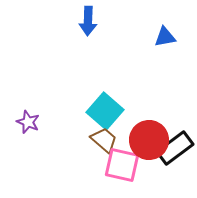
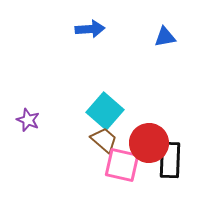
blue arrow: moved 2 px right, 8 px down; rotated 96 degrees counterclockwise
purple star: moved 2 px up
red circle: moved 3 px down
black rectangle: moved 5 px left, 12 px down; rotated 51 degrees counterclockwise
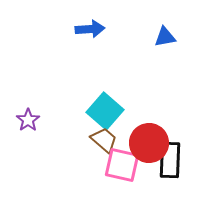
purple star: rotated 15 degrees clockwise
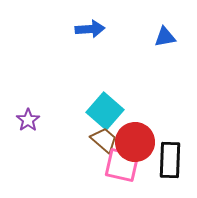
red circle: moved 14 px left, 1 px up
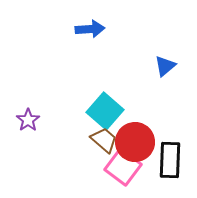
blue triangle: moved 29 px down; rotated 30 degrees counterclockwise
pink square: moved 1 px right, 2 px down; rotated 24 degrees clockwise
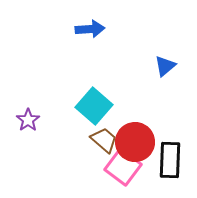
cyan square: moved 11 px left, 5 px up
